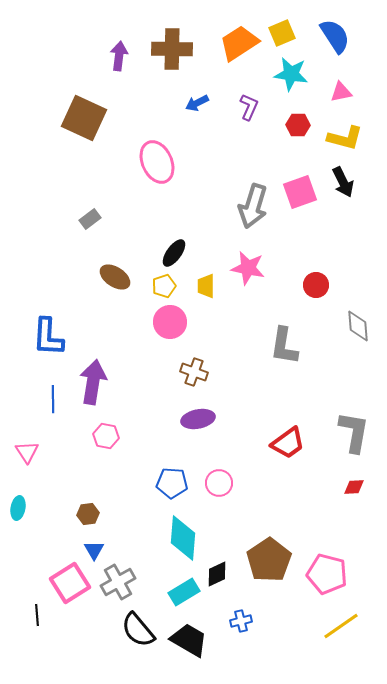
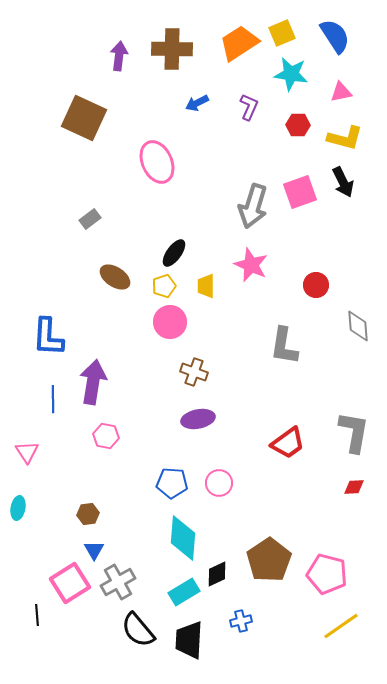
pink star at (248, 268): moved 3 px right, 3 px up; rotated 12 degrees clockwise
black trapezoid at (189, 640): rotated 117 degrees counterclockwise
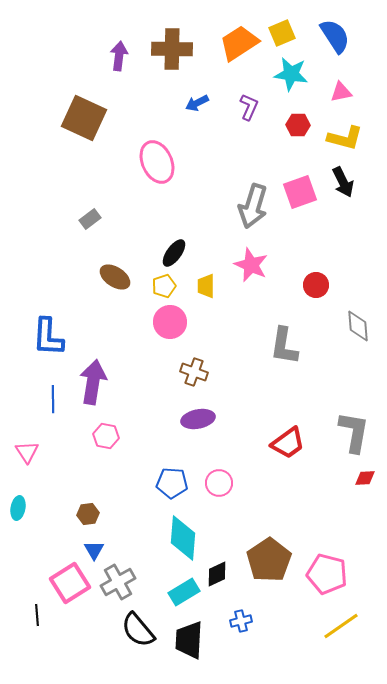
red diamond at (354, 487): moved 11 px right, 9 px up
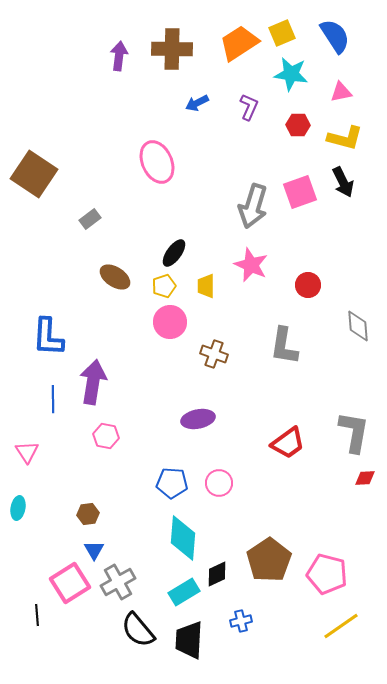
brown square at (84, 118): moved 50 px left, 56 px down; rotated 9 degrees clockwise
red circle at (316, 285): moved 8 px left
brown cross at (194, 372): moved 20 px right, 18 px up
